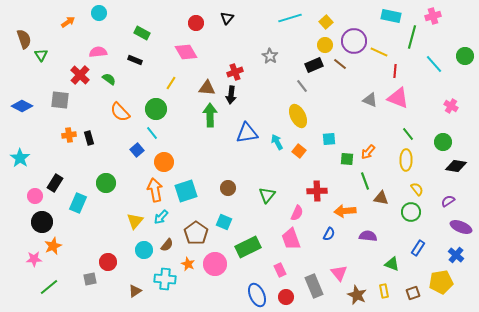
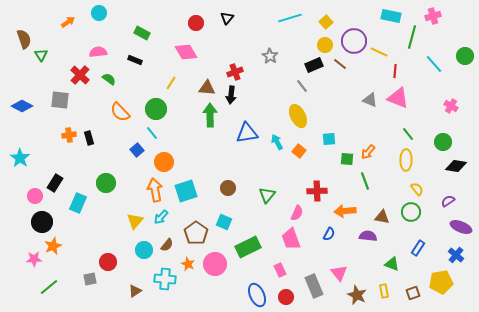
brown triangle at (381, 198): moved 1 px right, 19 px down
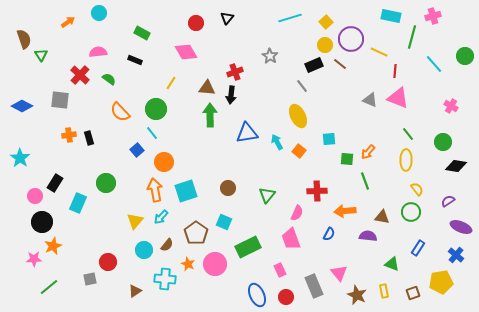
purple circle at (354, 41): moved 3 px left, 2 px up
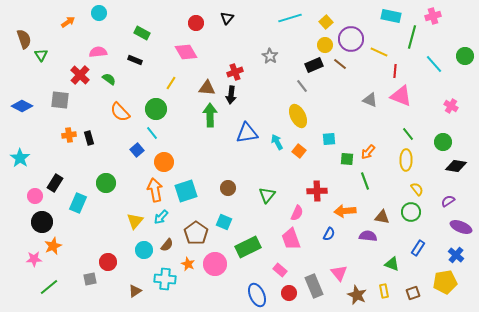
pink triangle at (398, 98): moved 3 px right, 2 px up
pink rectangle at (280, 270): rotated 24 degrees counterclockwise
yellow pentagon at (441, 282): moved 4 px right
red circle at (286, 297): moved 3 px right, 4 px up
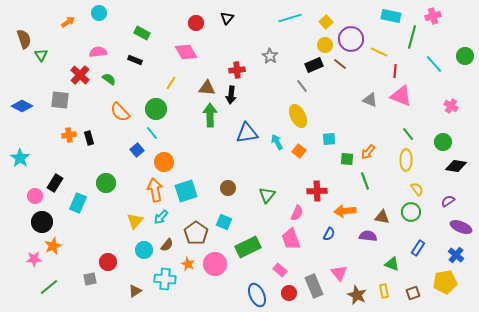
red cross at (235, 72): moved 2 px right, 2 px up; rotated 14 degrees clockwise
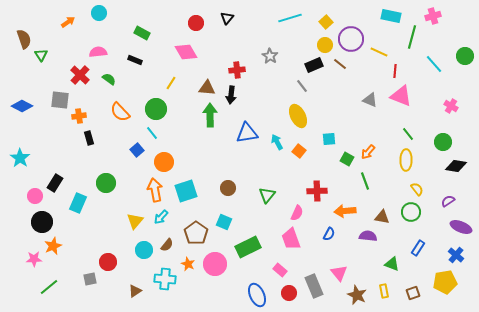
orange cross at (69, 135): moved 10 px right, 19 px up
green square at (347, 159): rotated 24 degrees clockwise
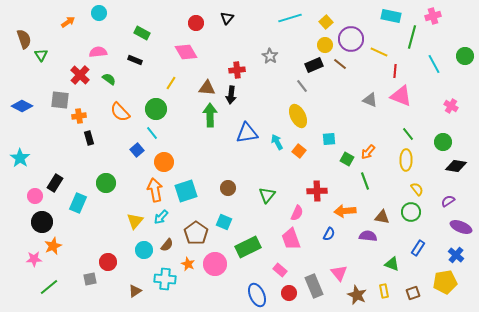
cyan line at (434, 64): rotated 12 degrees clockwise
